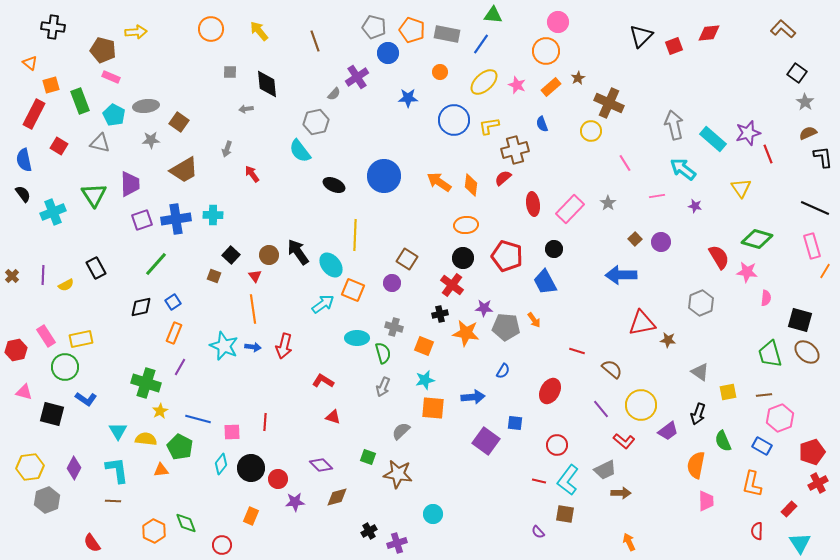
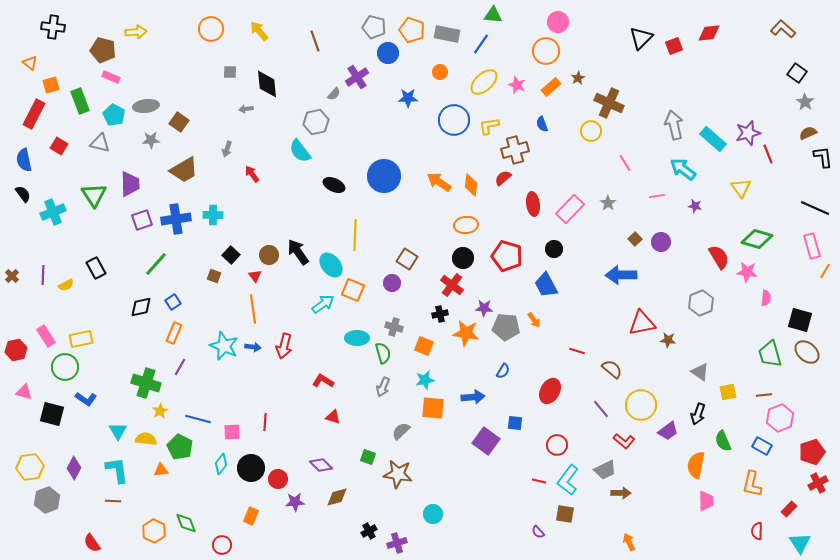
black triangle at (641, 36): moved 2 px down
blue trapezoid at (545, 282): moved 1 px right, 3 px down
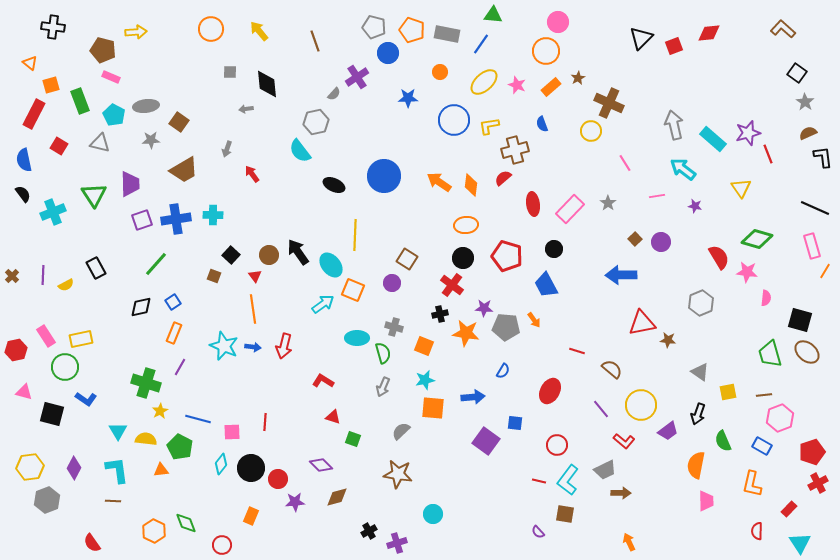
green square at (368, 457): moved 15 px left, 18 px up
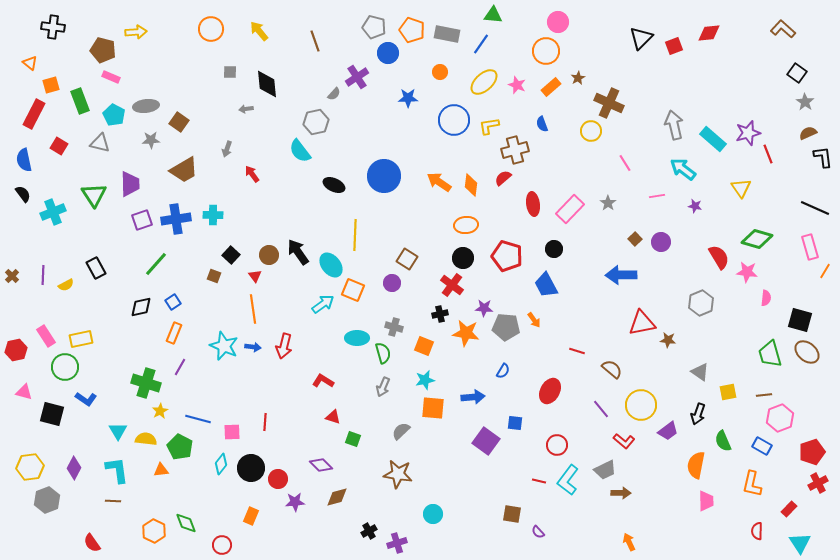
pink rectangle at (812, 246): moved 2 px left, 1 px down
brown square at (565, 514): moved 53 px left
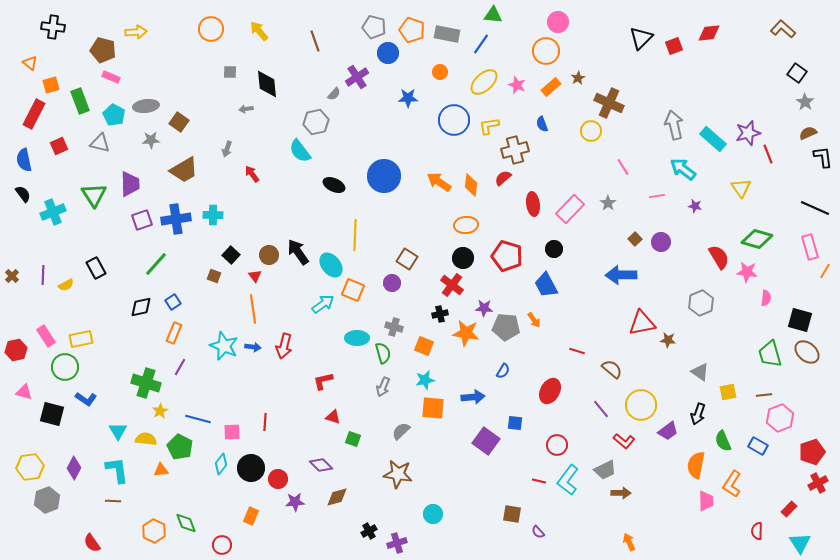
red square at (59, 146): rotated 36 degrees clockwise
pink line at (625, 163): moved 2 px left, 4 px down
red L-shape at (323, 381): rotated 45 degrees counterclockwise
blue rectangle at (762, 446): moved 4 px left
orange L-shape at (752, 484): moved 20 px left; rotated 20 degrees clockwise
